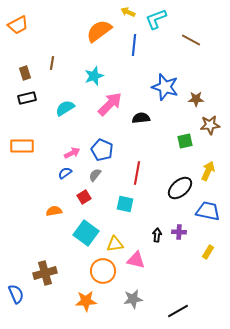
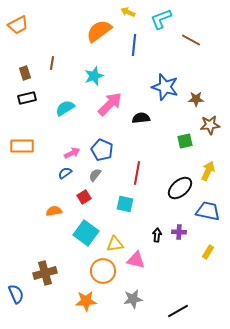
cyan L-shape at (156, 19): moved 5 px right
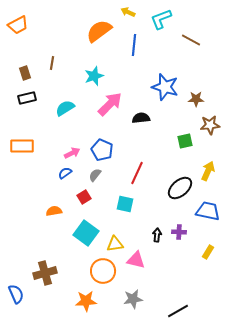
red line at (137, 173): rotated 15 degrees clockwise
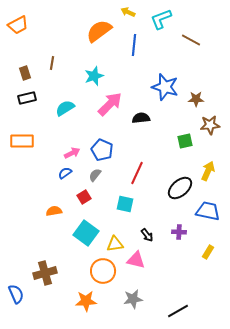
orange rectangle at (22, 146): moved 5 px up
black arrow at (157, 235): moved 10 px left; rotated 136 degrees clockwise
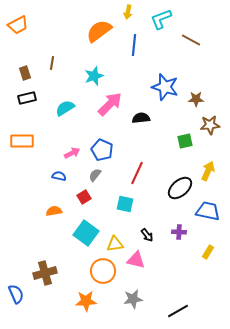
yellow arrow at (128, 12): rotated 104 degrees counterclockwise
blue semicircle at (65, 173): moved 6 px left, 3 px down; rotated 48 degrees clockwise
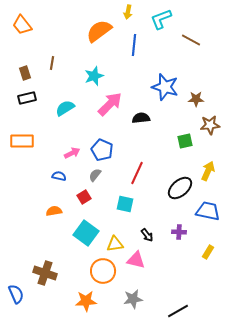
orange trapezoid at (18, 25): moved 4 px right; rotated 80 degrees clockwise
brown cross at (45, 273): rotated 35 degrees clockwise
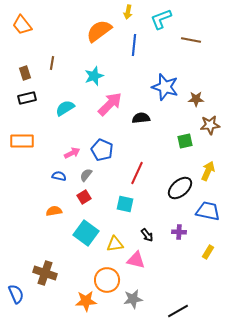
brown line at (191, 40): rotated 18 degrees counterclockwise
gray semicircle at (95, 175): moved 9 px left
orange circle at (103, 271): moved 4 px right, 9 px down
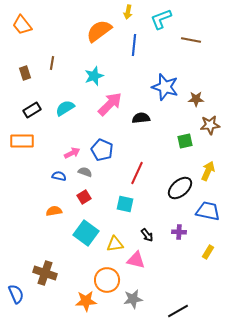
black rectangle at (27, 98): moved 5 px right, 12 px down; rotated 18 degrees counterclockwise
gray semicircle at (86, 175): moved 1 px left, 3 px up; rotated 72 degrees clockwise
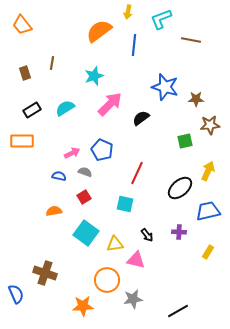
black semicircle at (141, 118): rotated 30 degrees counterclockwise
blue trapezoid at (208, 211): rotated 25 degrees counterclockwise
orange star at (86, 301): moved 3 px left, 5 px down
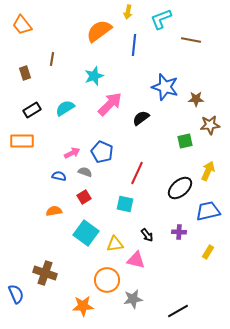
brown line at (52, 63): moved 4 px up
blue pentagon at (102, 150): moved 2 px down
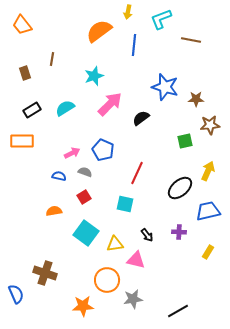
blue pentagon at (102, 152): moved 1 px right, 2 px up
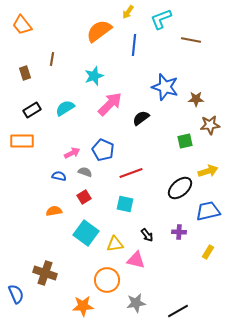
yellow arrow at (128, 12): rotated 24 degrees clockwise
yellow arrow at (208, 171): rotated 48 degrees clockwise
red line at (137, 173): moved 6 px left; rotated 45 degrees clockwise
gray star at (133, 299): moved 3 px right, 4 px down
